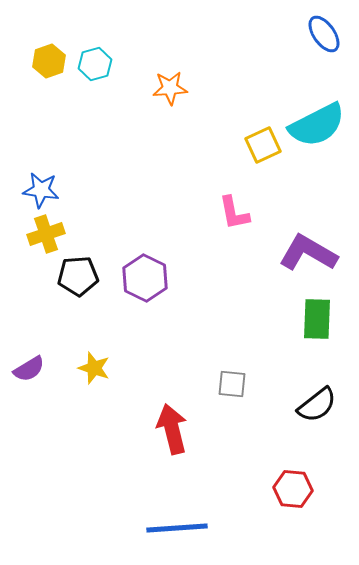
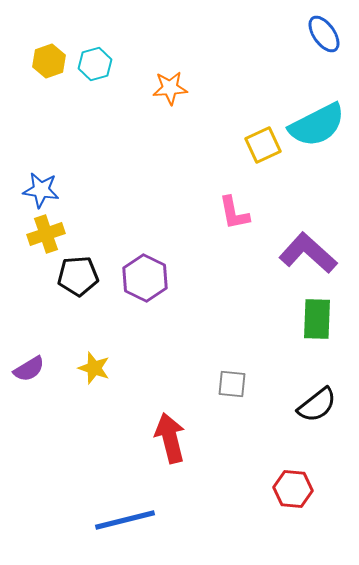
purple L-shape: rotated 12 degrees clockwise
red arrow: moved 2 px left, 9 px down
blue line: moved 52 px left, 8 px up; rotated 10 degrees counterclockwise
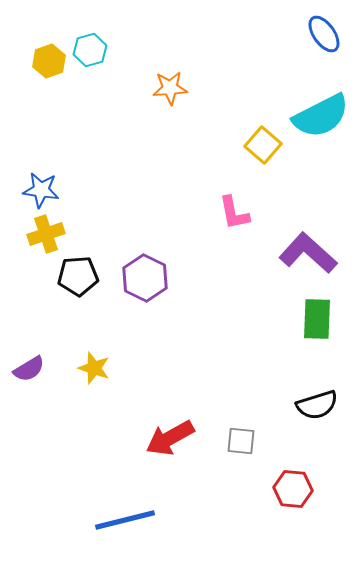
cyan hexagon: moved 5 px left, 14 px up
cyan semicircle: moved 4 px right, 9 px up
yellow square: rotated 24 degrees counterclockwise
gray square: moved 9 px right, 57 px down
black semicircle: rotated 21 degrees clockwise
red arrow: rotated 105 degrees counterclockwise
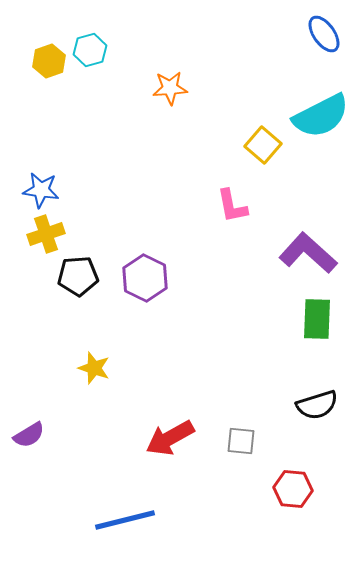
pink L-shape: moved 2 px left, 7 px up
purple semicircle: moved 66 px down
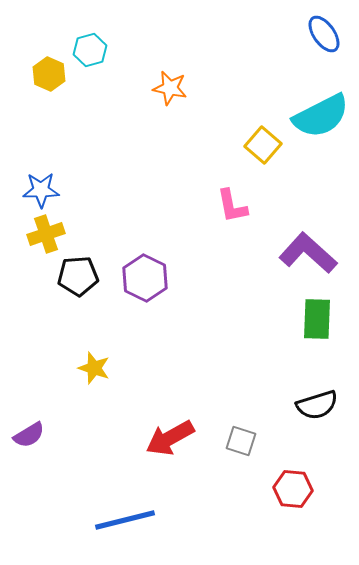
yellow hexagon: moved 13 px down; rotated 16 degrees counterclockwise
orange star: rotated 16 degrees clockwise
blue star: rotated 9 degrees counterclockwise
gray square: rotated 12 degrees clockwise
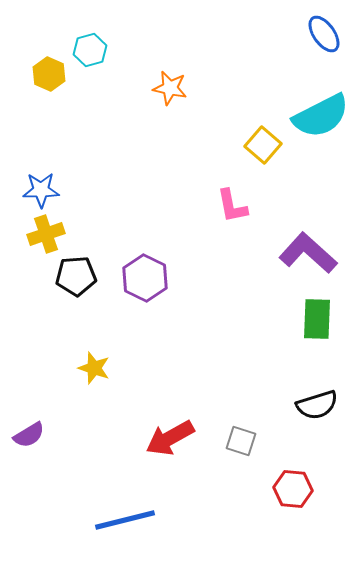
black pentagon: moved 2 px left
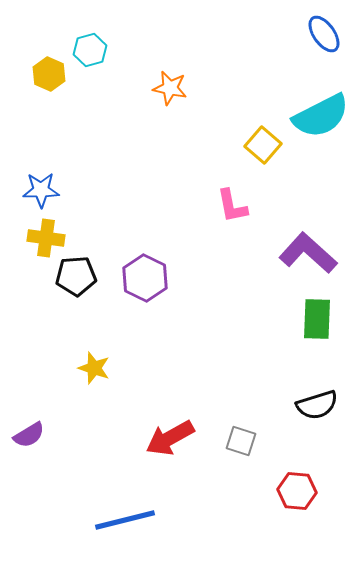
yellow cross: moved 4 px down; rotated 27 degrees clockwise
red hexagon: moved 4 px right, 2 px down
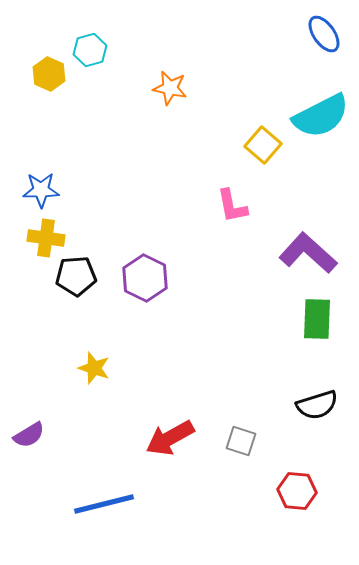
blue line: moved 21 px left, 16 px up
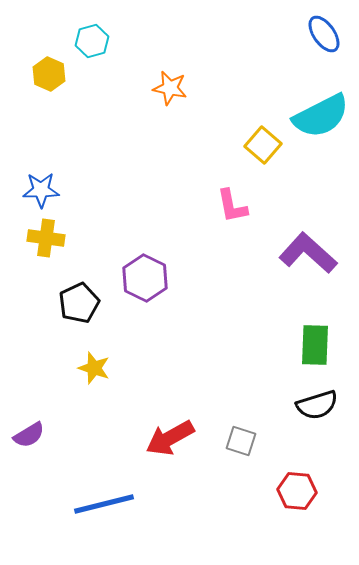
cyan hexagon: moved 2 px right, 9 px up
black pentagon: moved 3 px right, 27 px down; rotated 21 degrees counterclockwise
green rectangle: moved 2 px left, 26 px down
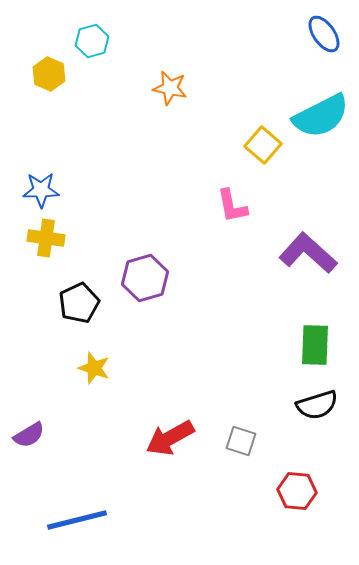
purple hexagon: rotated 18 degrees clockwise
blue line: moved 27 px left, 16 px down
